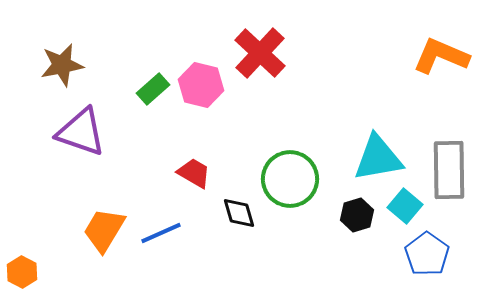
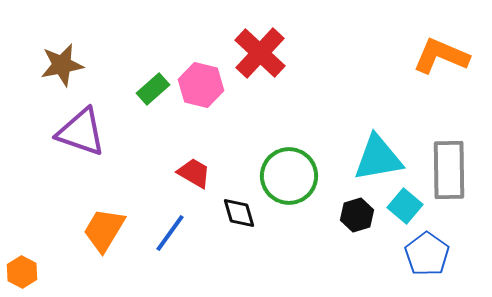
green circle: moved 1 px left, 3 px up
blue line: moved 9 px right; rotated 30 degrees counterclockwise
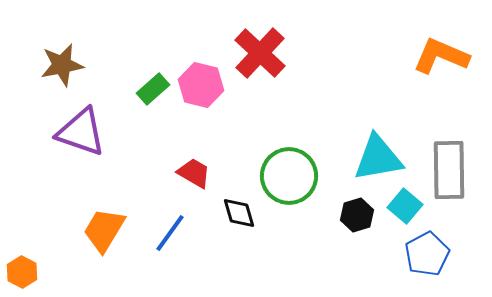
blue pentagon: rotated 9 degrees clockwise
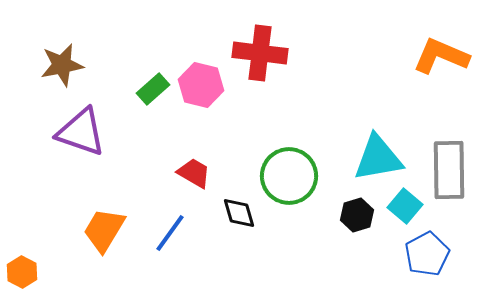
red cross: rotated 36 degrees counterclockwise
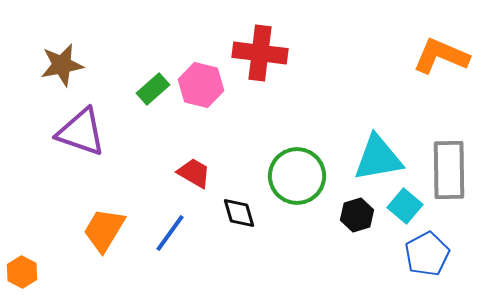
green circle: moved 8 px right
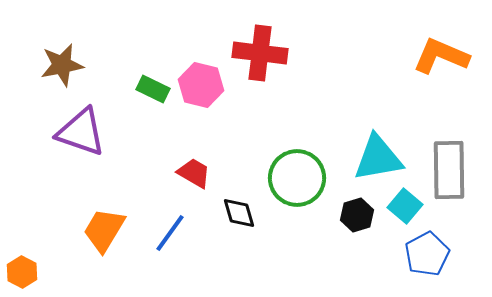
green rectangle: rotated 68 degrees clockwise
green circle: moved 2 px down
